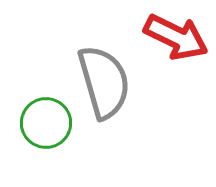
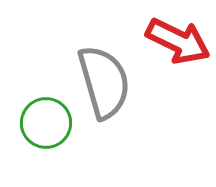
red arrow: moved 2 px right, 4 px down
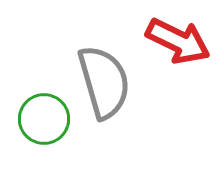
green circle: moved 2 px left, 4 px up
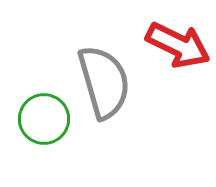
red arrow: moved 4 px down
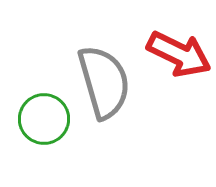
red arrow: moved 1 px right, 9 px down
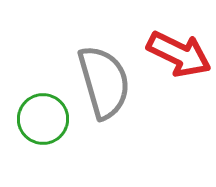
green circle: moved 1 px left
